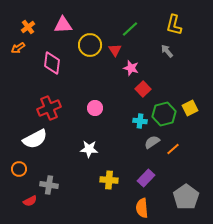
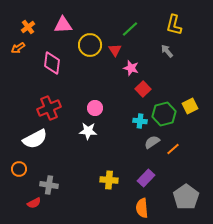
yellow square: moved 2 px up
white star: moved 1 px left, 18 px up
red semicircle: moved 4 px right, 2 px down
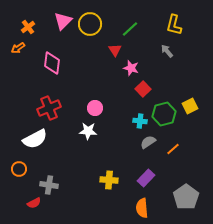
pink triangle: moved 4 px up; rotated 42 degrees counterclockwise
yellow circle: moved 21 px up
gray semicircle: moved 4 px left
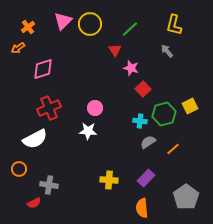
pink diamond: moved 9 px left, 6 px down; rotated 65 degrees clockwise
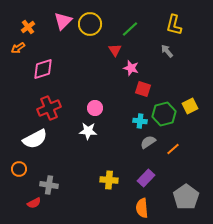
red square: rotated 28 degrees counterclockwise
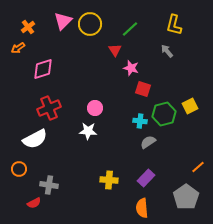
orange line: moved 25 px right, 18 px down
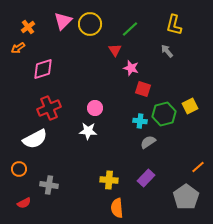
red semicircle: moved 10 px left
orange semicircle: moved 25 px left
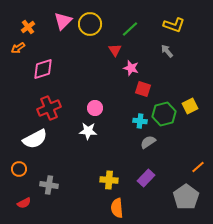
yellow L-shape: rotated 85 degrees counterclockwise
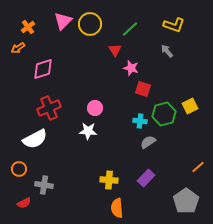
gray cross: moved 5 px left
gray pentagon: moved 4 px down
